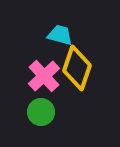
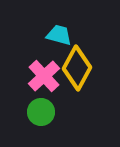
cyan trapezoid: moved 1 px left
yellow diamond: rotated 9 degrees clockwise
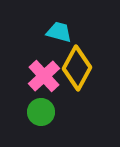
cyan trapezoid: moved 3 px up
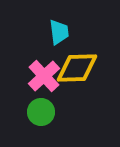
cyan trapezoid: rotated 68 degrees clockwise
yellow diamond: rotated 60 degrees clockwise
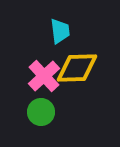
cyan trapezoid: moved 1 px right, 1 px up
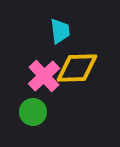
green circle: moved 8 px left
